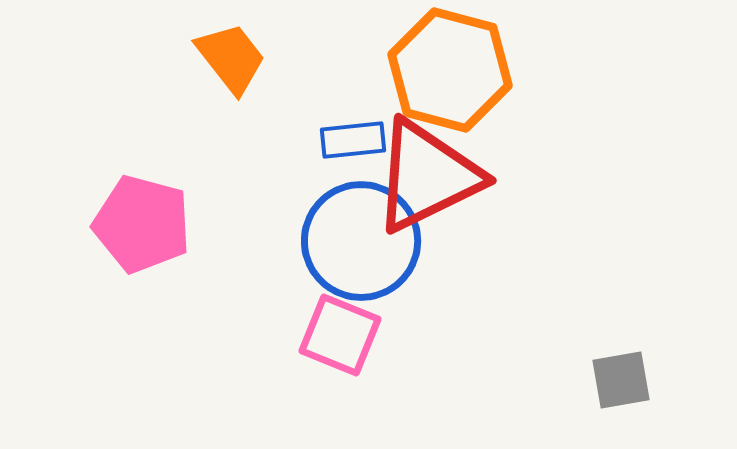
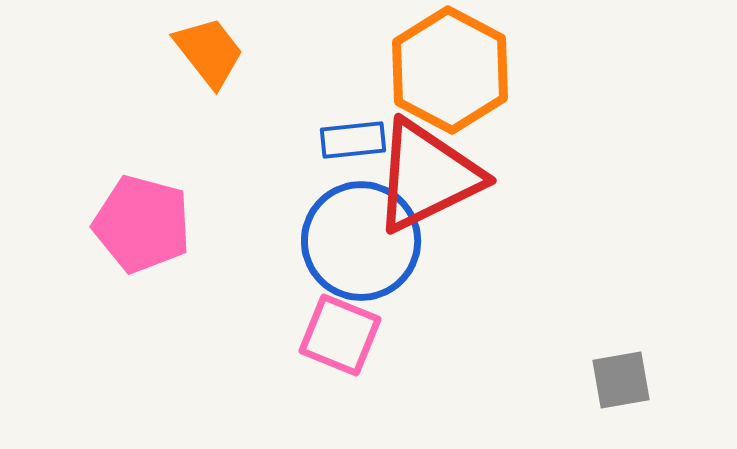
orange trapezoid: moved 22 px left, 6 px up
orange hexagon: rotated 13 degrees clockwise
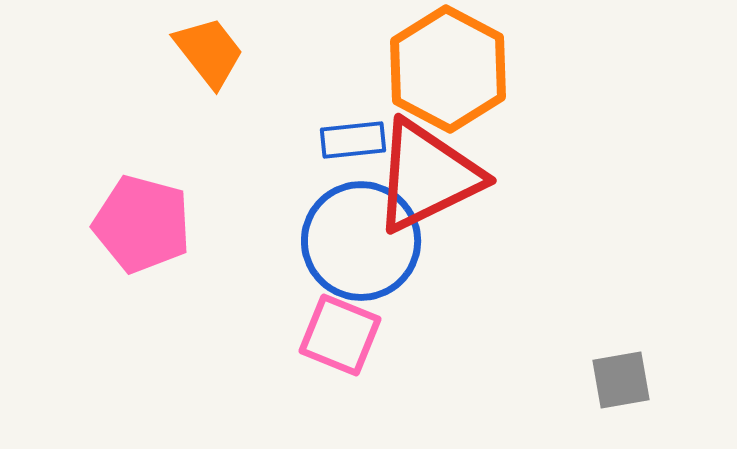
orange hexagon: moved 2 px left, 1 px up
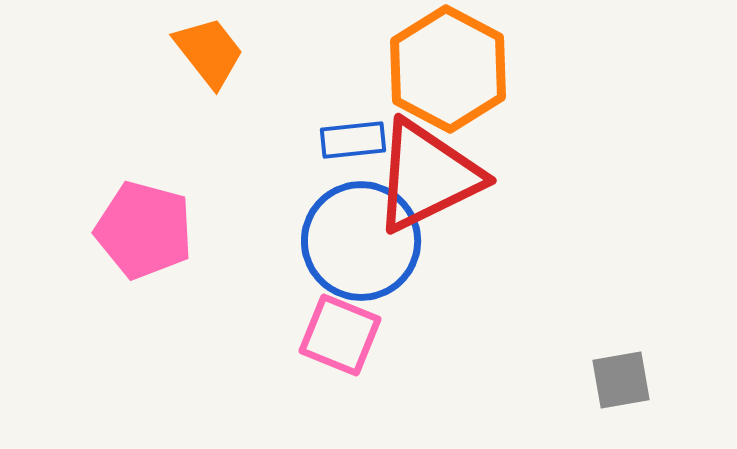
pink pentagon: moved 2 px right, 6 px down
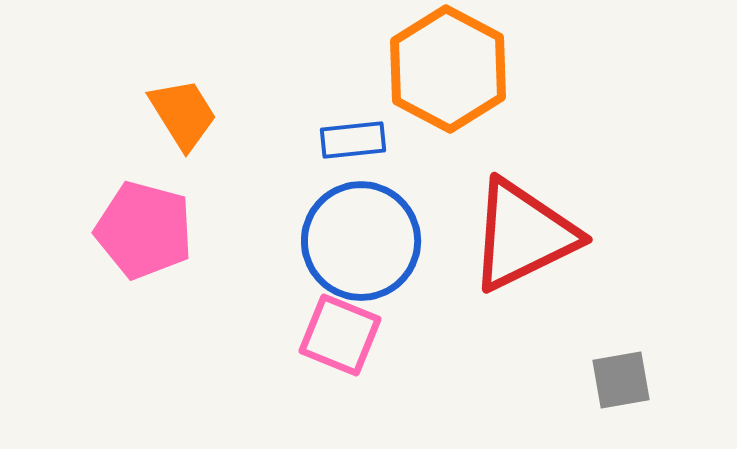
orange trapezoid: moved 26 px left, 62 px down; rotated 6 degrees clockwise
red triangle: moved 96 px right, 59 px down
